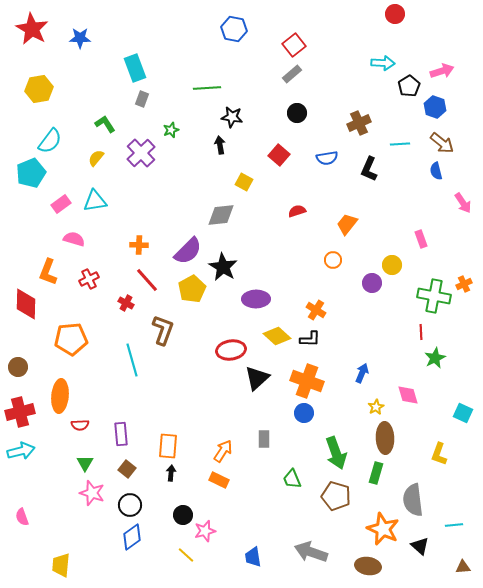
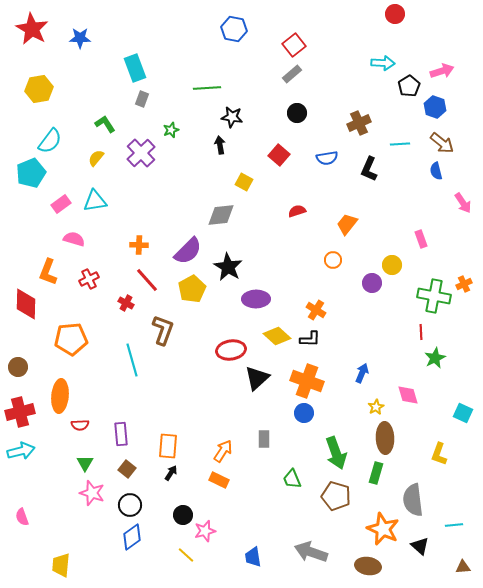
black star at (223, 267): moved 5 px right
black arrow at (171, 473): rotated 28 degrees clockwise
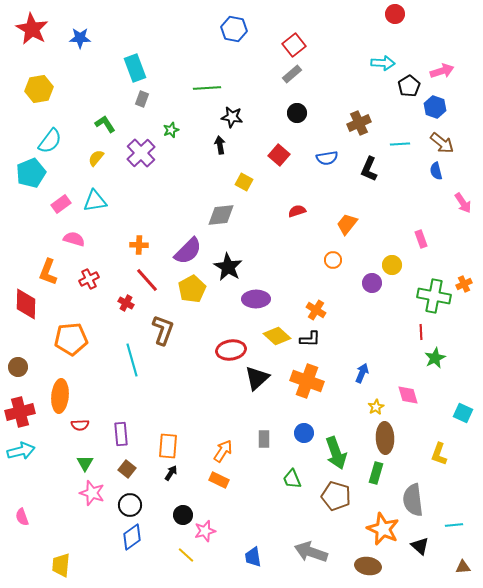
blue circle at (304, 413): moved 20 px down
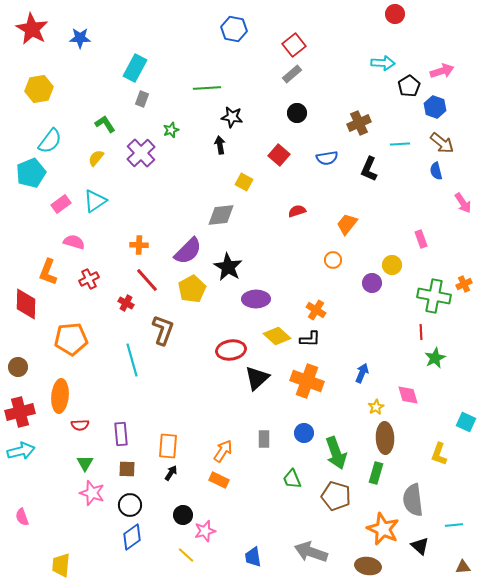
cyan rectangle at (135, 68): rotated 48 degrees clockwise
cyan triangle at (95, 201): rotated 25 degrees counterclockwise
pink semicircle at (74, 239): moved 3 px down
cyan square at (463, 413): moved 3 px right, 9 px down
brown square at (127, 469): rotated 36 degrees counterclockwise
